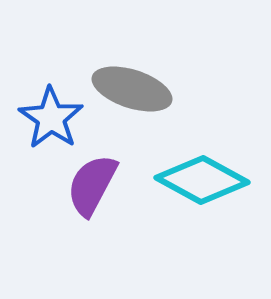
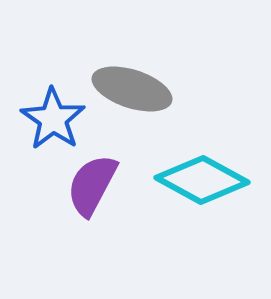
blue star: moved 2 px right, 1 px down
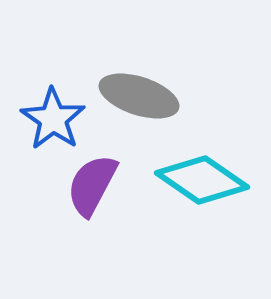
gray ellipse: moved 7 px right, 7 px down
cyan diamond: rotated 6 degrees clockwise
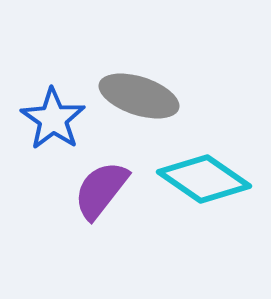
cyan diamond: moved 2 px right, 1 px up
purple semicircle: moved 9 px right, 5 px down; rotated 10 degrees clockwise
